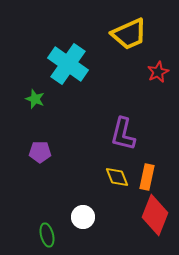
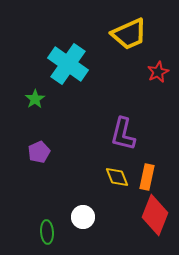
green star: rotated 18 degrees clockwise
purple pentagon: moved 1 px left; rotated 25 degrees counterclockwise
green ellipse: moved 3 px up; rotated 10 degrees clockwise
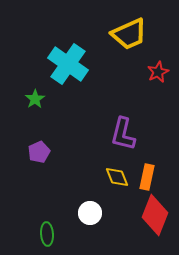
white circle: moved 7 px right, 4 px up
green ellipse: moved 2 px down
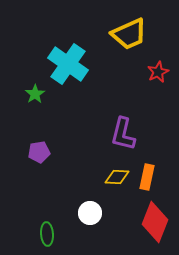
green star: moved 5 px up
purple pentagon: rotated 15 degrees clockwise
yellow diamond: rotated 65 degrees counterclockwise
red diamond: moved 7 px down
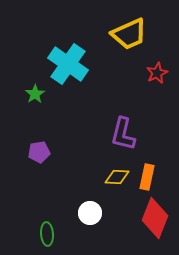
red star: moved 1 px left, 1 px down
red diamond: moved 4 px up
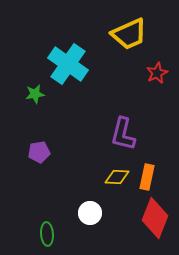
green star: rotated 24 degrees clockwise
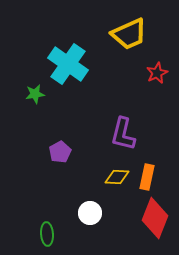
purple pentagon: moved 21 px right; rotated 20 degrees counterclockwise
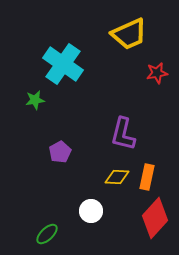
cyan cross: moved 5 px left
red star: rotated 15 degrees clockwise
green star: moved 6 px down
white circle: moved 1 px right, 2 px up
red diamond: rotated 21 degrees clockwise
green ellipse: rotated 50 degrees clockwise
